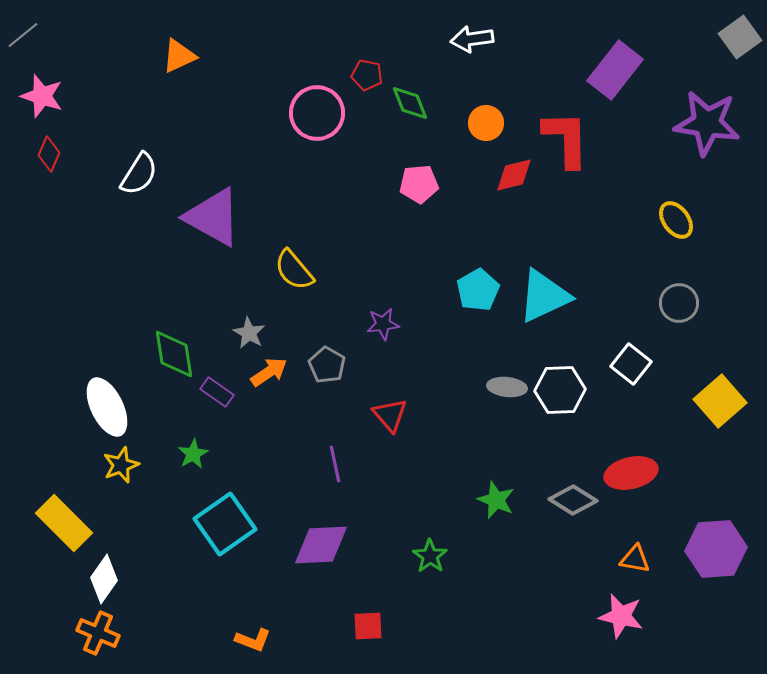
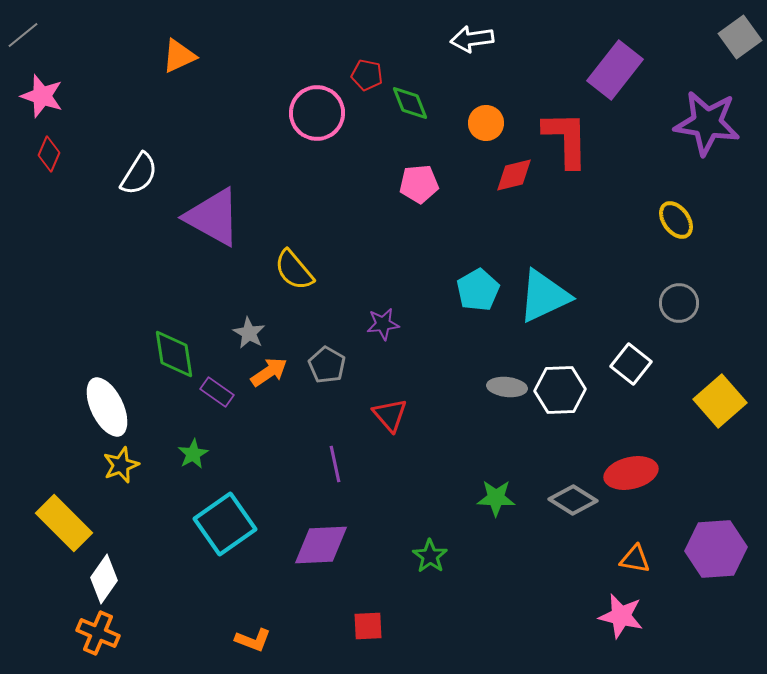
green star at (496, 500): moved 2 px up; rotated 21 degrees counterclockwise
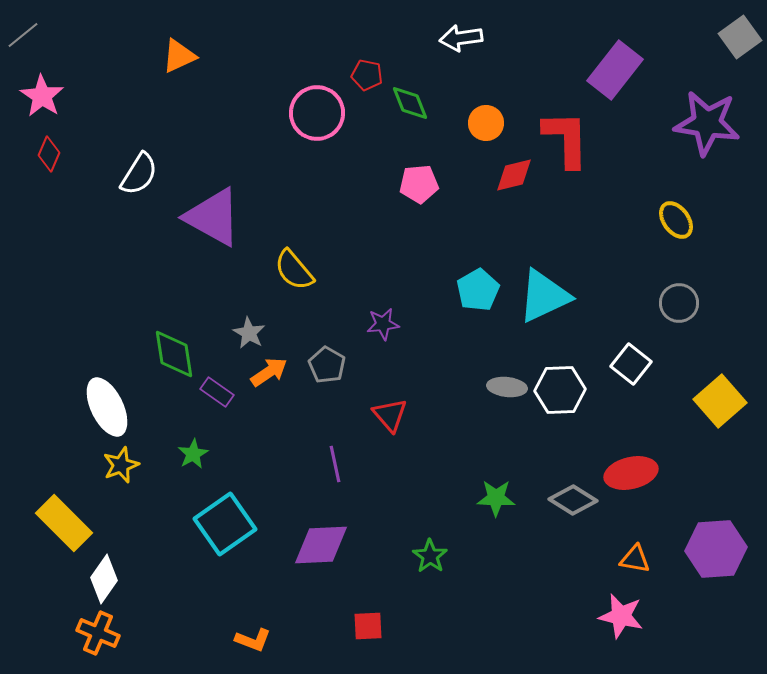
white arrow at (472, 39): moved 11 px left, 1 px up
pink star at (42, 96): rotated 15 degrees clockwise
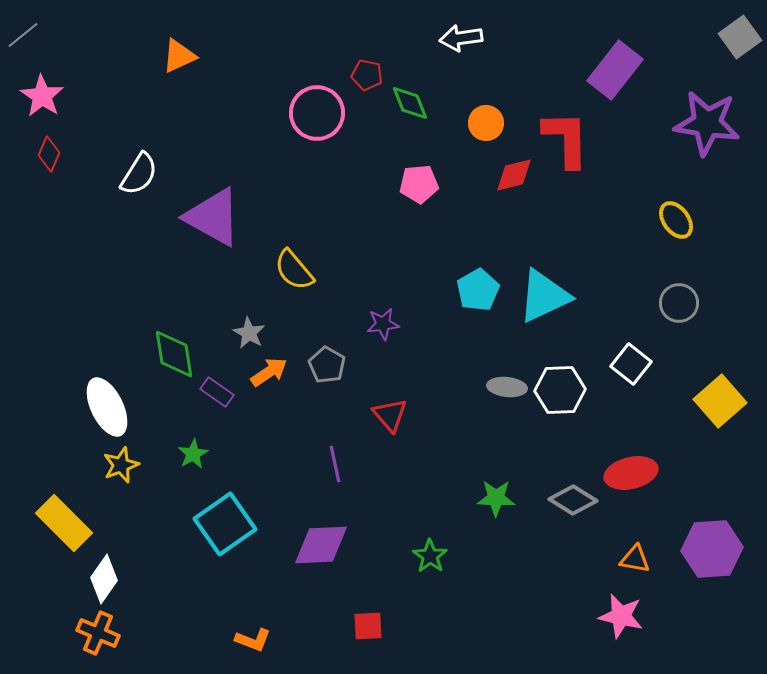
purple hexagon at (716, 549): moved 4 px left
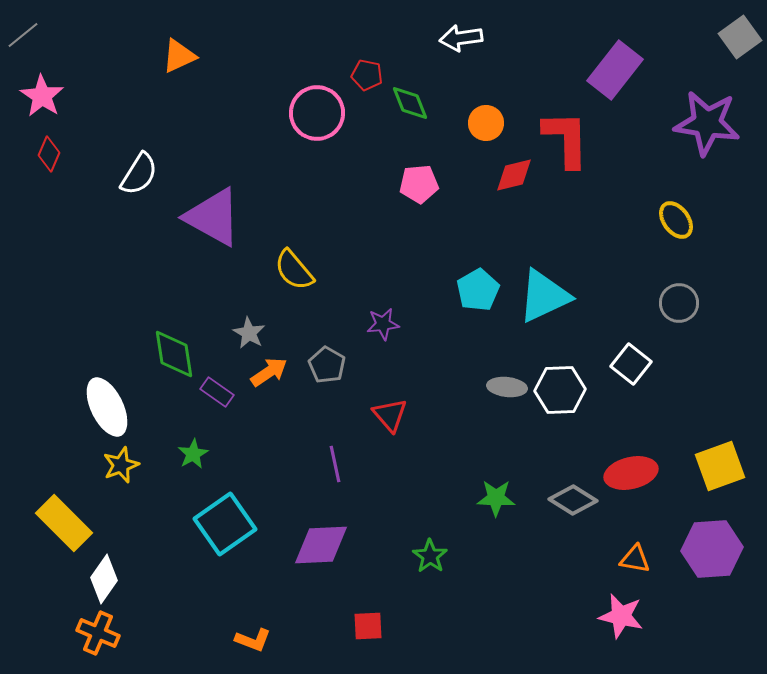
yellow square at (720, 401): moved 65 px down; rotated 21 degrees clockwise
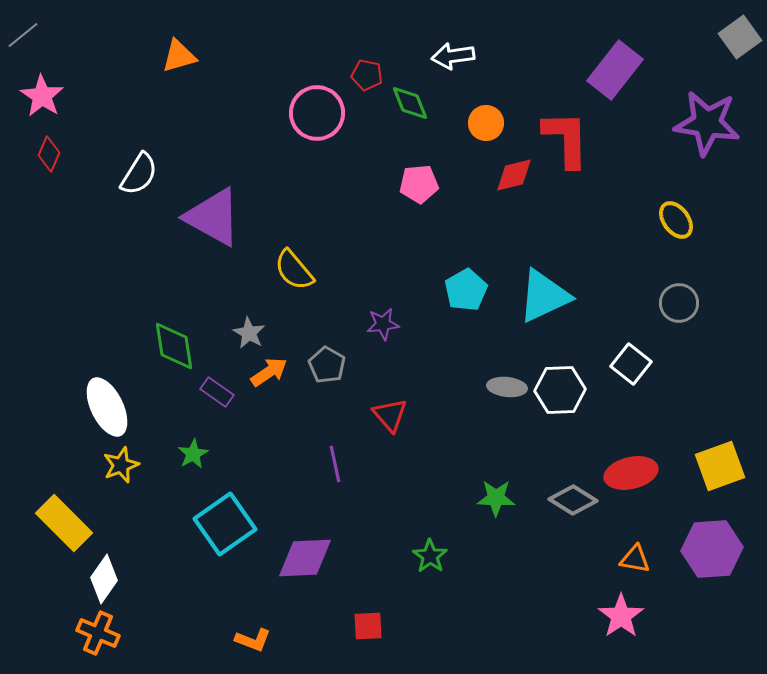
white arrow at (461, 38): moved 8 px left, 18 px down
orange triangle at (179, 56): rotated 9 degrees clockwise
cyan pentagon at (478, 290): moved 12 px left
green diamond at (174, 354): moved 8 px up
purple diamond at (321, 545): moved 16 px left, 13 px down
pink star at (621, 616): rotated 24 degrees clockwise
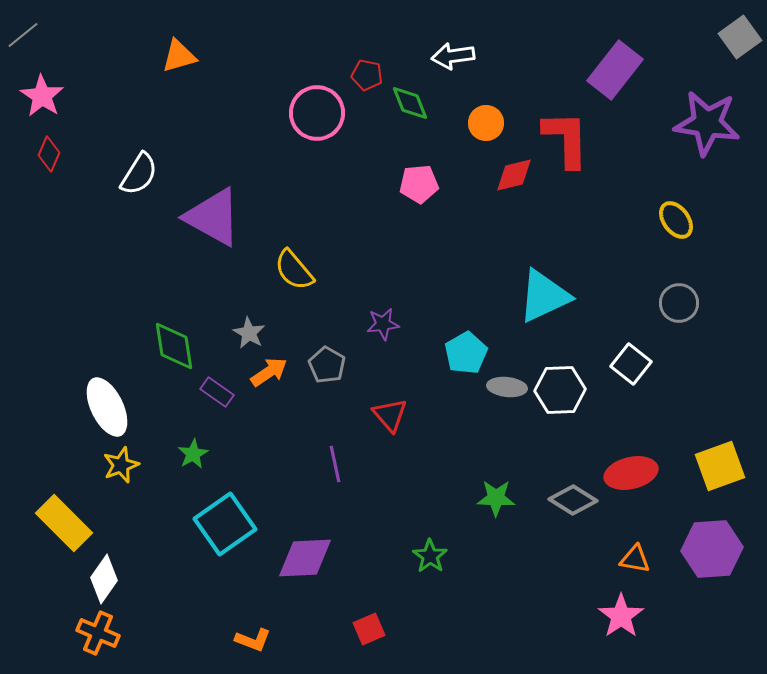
cyan pentagon at (466, 290): moved 63 px down
red square at (368, 626): moved 1 px right, 3 px down; rotated 20 degrees counterclockwise
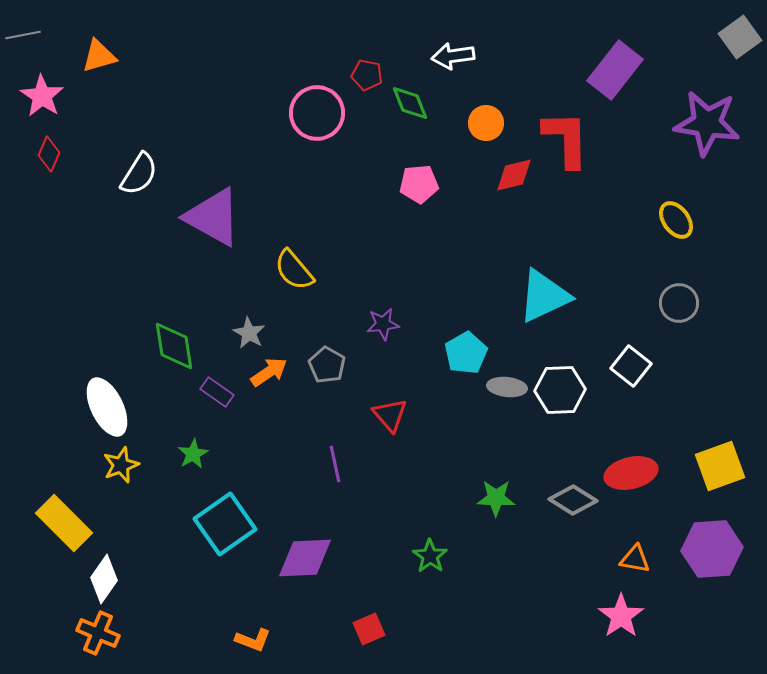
gray line at (23, 35): rotated 28 degrees clockwise
orange triangle at (179, 56): moved 80 px left
white square at (631, 364): moved 2 px down
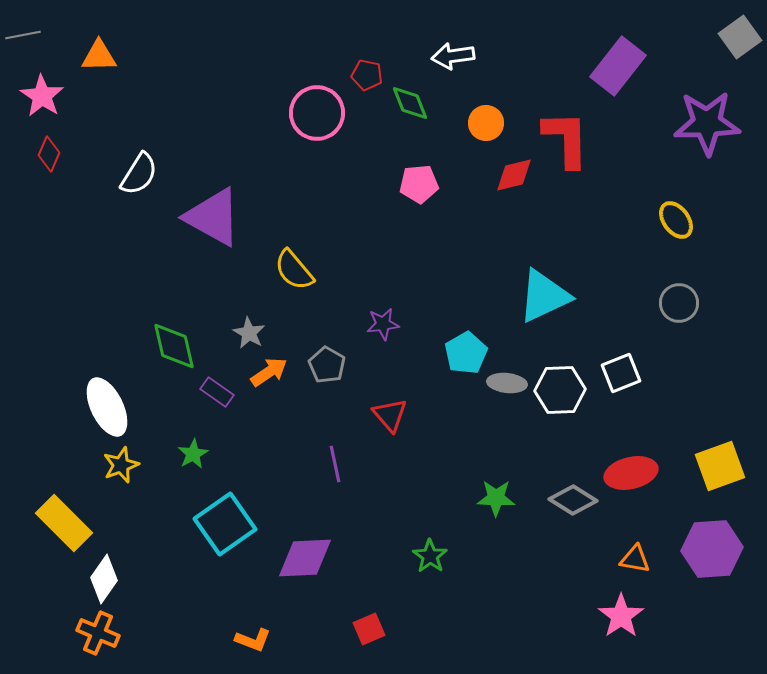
orange triangle at (99, 56): rotated 15 degrees clockwise
purple rectangle at (615, 70): moved 3 px right, 4 px up
purple star at (707, 123): rotated 10 degrees counterclockwise
green diamond at (174, 346): rotated 4 degrees counterclockwise
white square at (631, 366): moved 10 px left, 7 px down; rotated 30 degrees clockwise
gray ellipse at (507, 387): moved 4 px up
